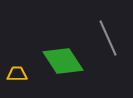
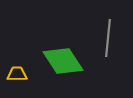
gray line: rotated 30 degrees clockwise
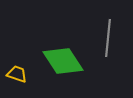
yellow trapezoid: rotated 20 degrees clockwise
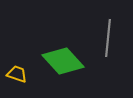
green diamond: rotated 9 degrees counterclockwise
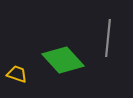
green diamond: moved 1 px up
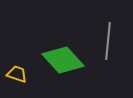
gray line: moved 3 px down
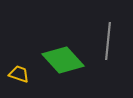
yellow trapezoid: moved 2 px right
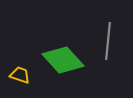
yellow trapezoid: moved 1 px right, 1 px down
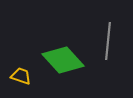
yellow trapezoid: moved 1 px right, 1 px down
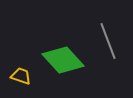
gray line: rotated 27 degrees counterclockwise
